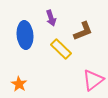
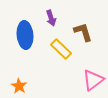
brown L-shape: moved 1 px down; rotated 85 degrees counterclockwise
orange star: moved 2 px down
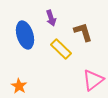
blue ellipse: rotated 12 degrees counterclockwise
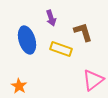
blue ellipse: moved 2 px right, 5 px down
yellow rectangle: rotated 25 degrees counterclockwise
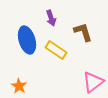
yellow rectangle: moved 5 px left, 1 px down; rotated 15 degrees clockwise
pink triangle: moved 2 px down
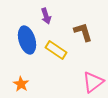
purple arrow: moved 5 px left, 2 px up
orange star: moved 2 px right, 2 px up
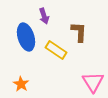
purple arrow: moved 2 px left
brown L-shape: moved 4 px left; rotated 20 degrees clockwise
blue ellipse: moved 1 px left, 3 px up
pink triangle: rotated 25 degrees counterclockwise
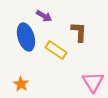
purple arrow: rotated 42 degrees counterclockwise
